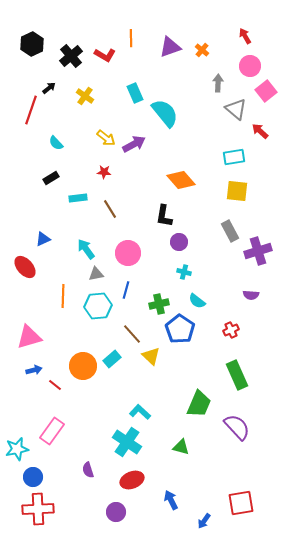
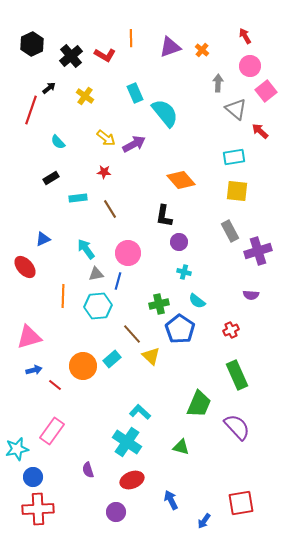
cyan semicircle at (56, 143): moved 2 px right, 1 px up
blue line at (126, 290): moved 8 px left, 9 px up
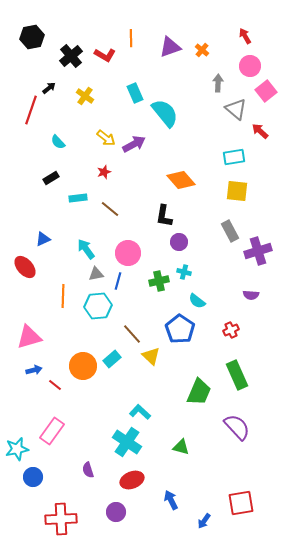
black hexagon at (32, 44): moved 7 px up; rotated 15 degrees clockwise
red star at (104, 172): rotated 24 degrees counterclockwise
brown line at (110, 209): rotated 18 degrees counterclockwise
green cross at (159, 304): moved 23 px up
green trapezoid at (199, 404): moved 12 px up
red cross at (38, 509): moved 23 px right, 10 px down
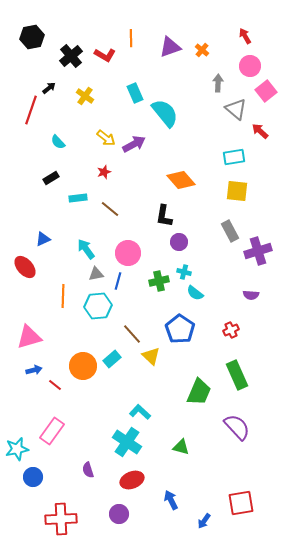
cyan semicircle at (197, 301): moved 2 px left, 8 px up
purple circle at (116, 512): moved 3 px right, 2 px down
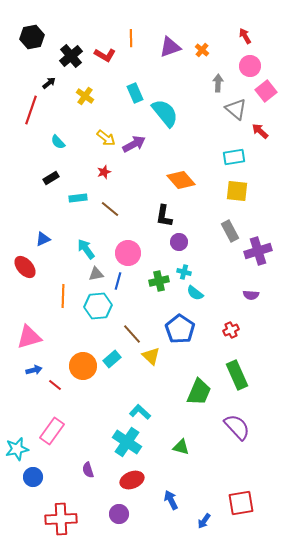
black arrow at (49, 88): moved 5 px up
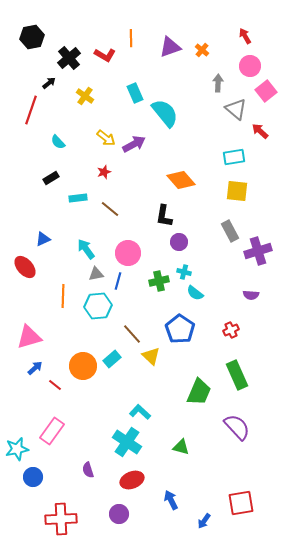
black cross at (71, 56): moved 2 px left, 2 px down
blue arrow at (34, 370): moved 1 px right, 2 px up; rotated 28 degrees counterclockwise
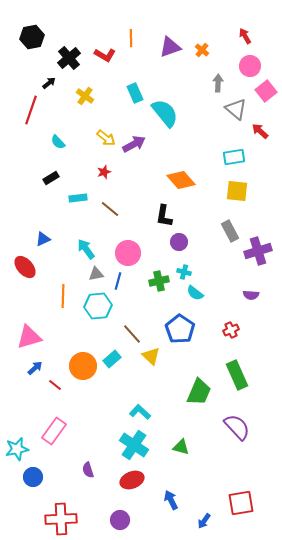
pink rectangle at (52, 431): moved 2 px right
cyan cross at (127, 442): moved 7 px right, 3 px down
purple circle at (119, 514): moved 1 px right, 6 px down
